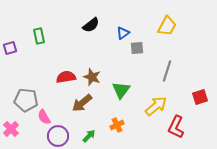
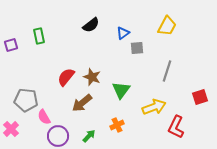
purple square: moved 1 px right, 3 px up
red semicircle: rotated 42 degrees counterclockwise
yellow arrow: moved 2 px left, 1 px down; rotated 20 degrees clockwise
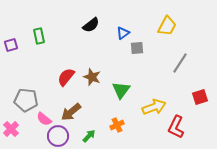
gray line: moved 13 px right, 8 px up; rotated 15 degrees clockwise
brown arrow: moved 11 px left, 9 px down
pink semicircle: moved 2 px down; rotated 21 degrees counterclockwise
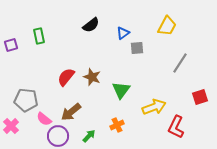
pink cross: moved 3 px up
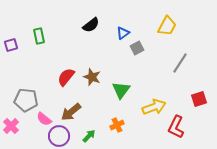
gray square: rotated 24 degrees counterclockwise
red square: moved 1 px left, 2 px down
purple circle: moved 1 px right
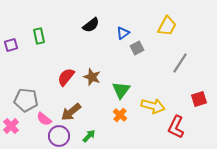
yellow arrow: moved 1 px left, 1 px up; rotated 35 degrees clockwise
orange cross: moved 3 px right, 10 px up; rotated 24 degrees counterclockwise
